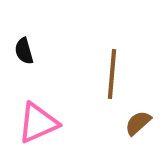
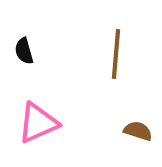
brown line: moved 4 px right, 20 px up
brown semicircle: moved 8 px down; rotated 60 degrees clockwise
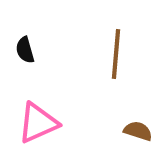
black semicircle: moved 1 px right, 1 px up
